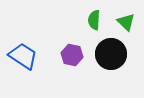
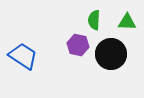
green triangle: moved 1 px right; rotated 42 degrees counterclockwise
purple hexagon: moved 6 px right, 10 px up
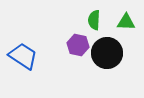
green triangle: moved 1 px left
black circle: moved 4 px left, 1 px up
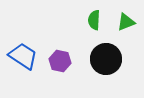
green triangle: rotated 24 degrees counterclockwise
purple hexagon: moved 18 px left, 16 px down
black circle: moved 1 px left, 6 px down
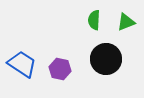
blue trapezoid: moved 1 px left, 8 px down
purple hexagon: moved 8 px down
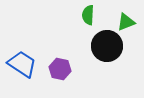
green semicircle: moved 6 px left, 5 px up
black circle: moved 1 px right, 13 px up
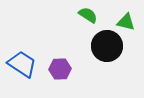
green semicircle: rotated 120 degrees clockwise
green triangle: rotated 36 degrees clockwise
purple hexagon: rotated 15 degrees counterclockwise
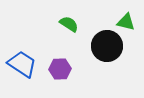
green semicircle: moved 19 px left, 9 px down
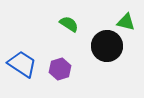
purple hexagon: rotated 15 degrees counterclockwise
